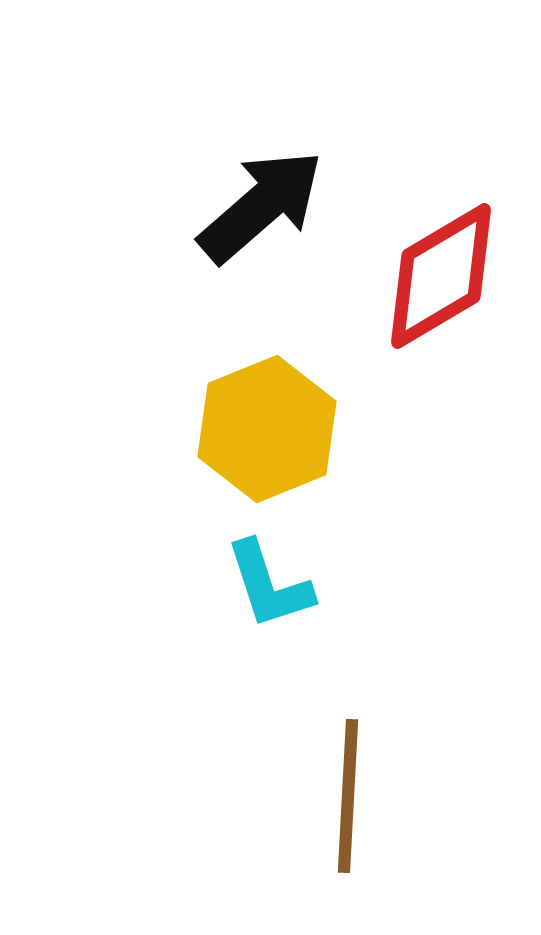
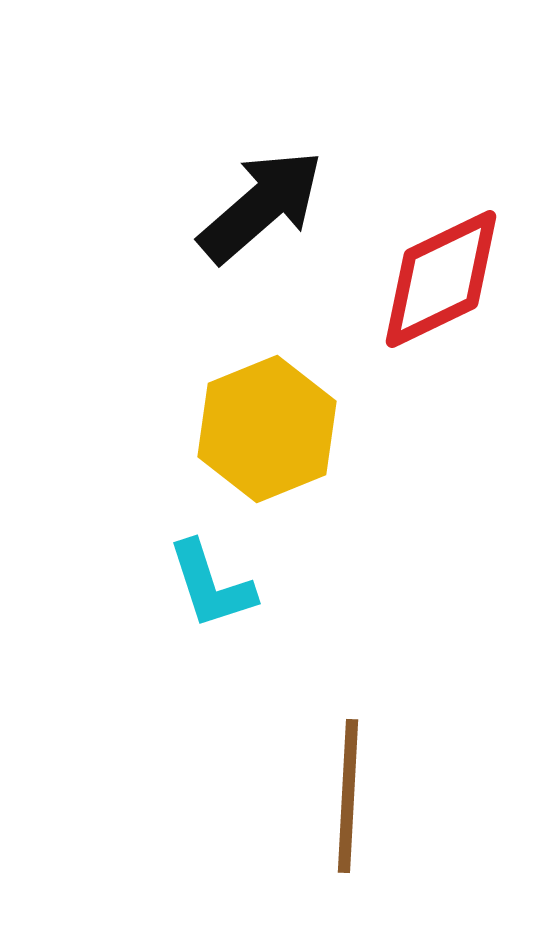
red diamond: moved 3 px down; rotated 5 degrees clockwise
cyan L-shape: moved 58 px left
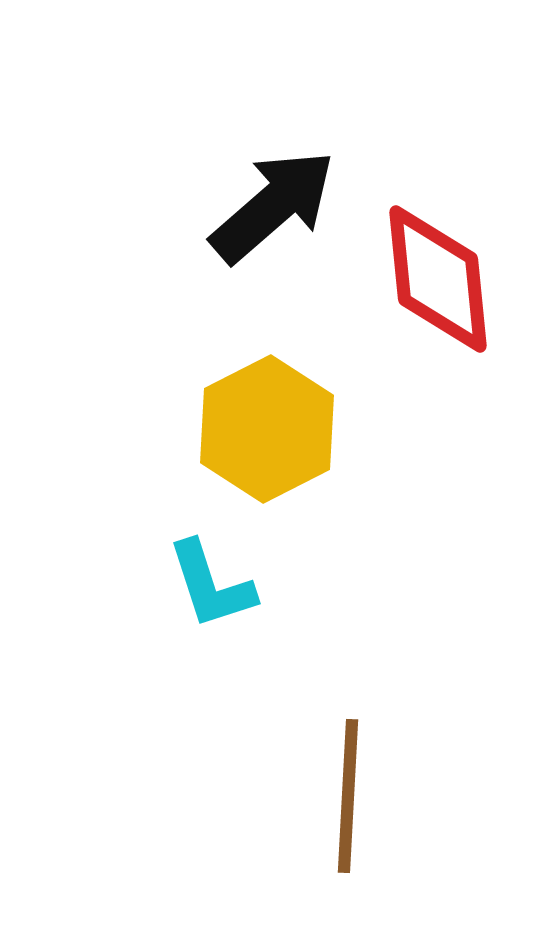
black arrow: moved 12 px right
red diamond: moved 3 px left; rotated 70 degrees counterclockwise
yellow hexagon: rotated 5 degrees counterclockwise
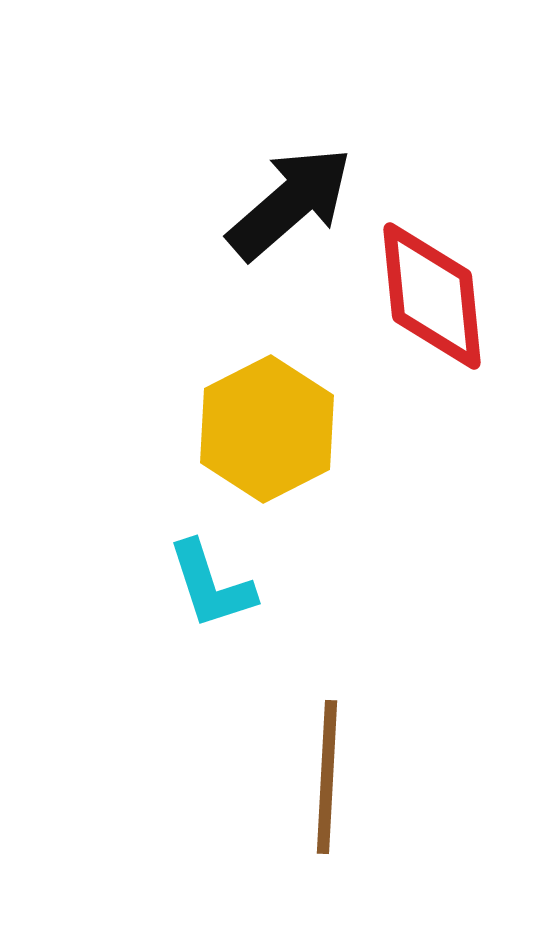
black arrow: moved 17 px right, 3 px up
red diamond: moved 6 px left, 17 px down
brown line: moved 21 px left, 19 px up
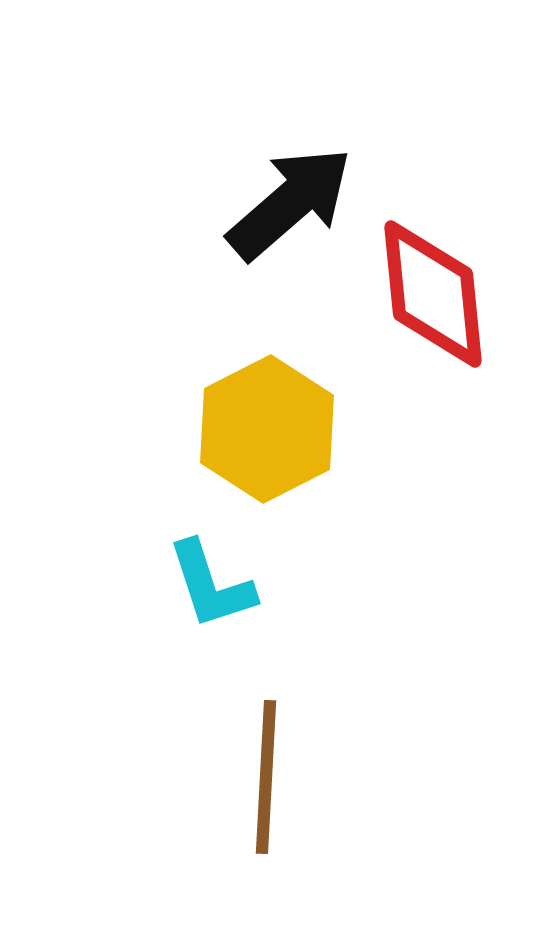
red diamond: moved 1 px right, 2 px up
brown line: moved 61 px left
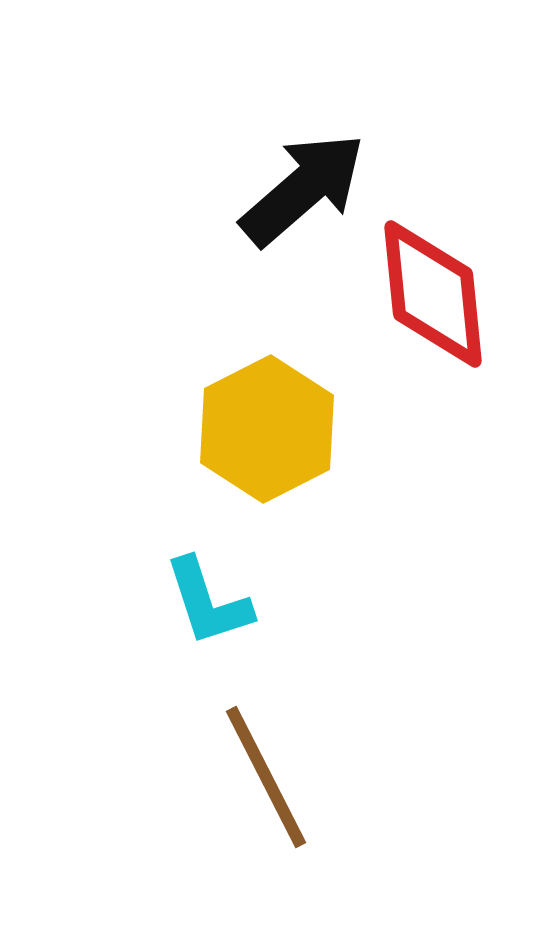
black arrow: moved 13 px right, 14 px up
cyan L-shape: moved 3 px left, 17 px down
brown line: rotated 30 degrees counterclockwise
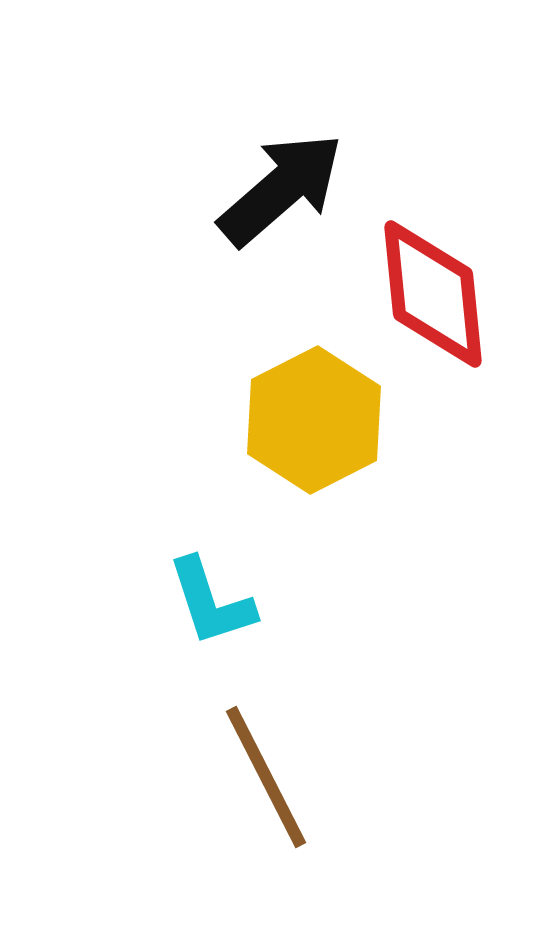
black arrow: moved 22 px left
yellow hexagon: moved 47 px right, 9 px up
cyan L-shape: moved 3 px right
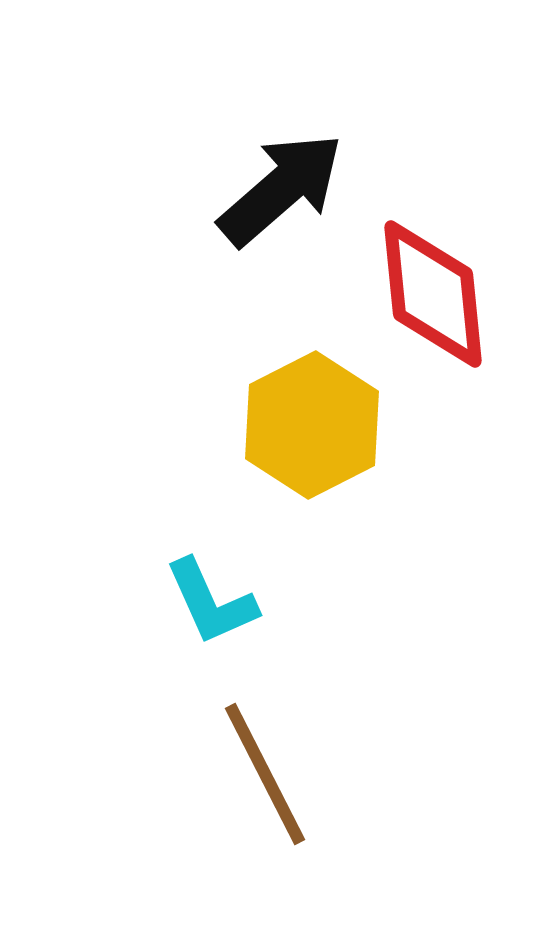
yellow hexagon: moved 2 px left, 5 px down
cyan L-shape: rotated 6 degrees counterclockwise
brown line: moved 1 px left, 3 px up
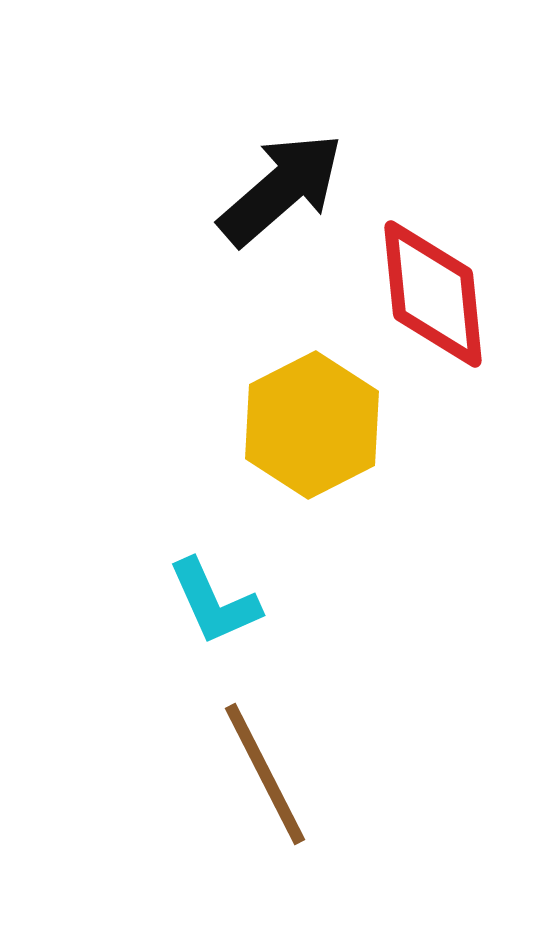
cyan L-shape: moved 3 px right
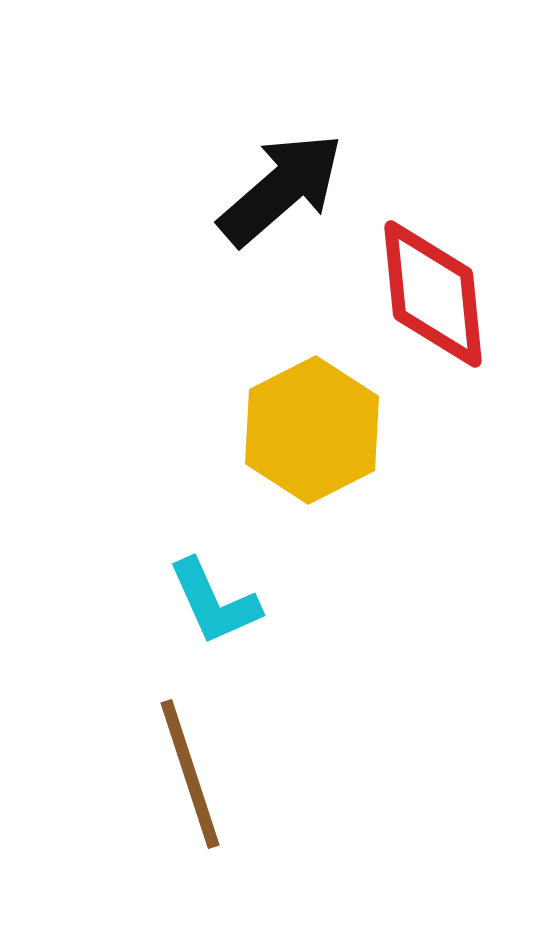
yellow hexagon: moved 5 px down
brown line: moved 75 px left; rotated 9 degrees clockwise
